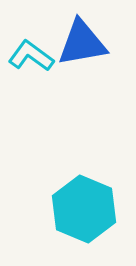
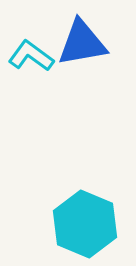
cyan hexagon: moved 1 px right, 15 px down
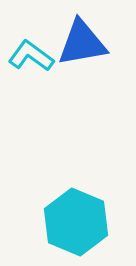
cyan hexagon: moved 9 px left, 2 px up
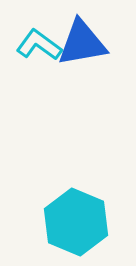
cyan L-shape: moved 8 px right, 11 px up
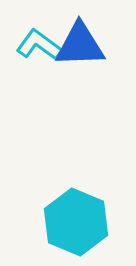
blue triangle: moved 2 px left, 2 px down; rotated 8 degrees clockwise
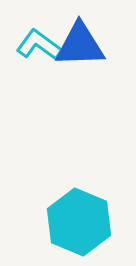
cyan hexagon: moved 3 px right
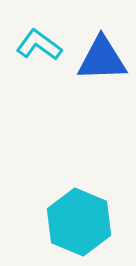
blue triangle: moved 22 px right, 14 px down
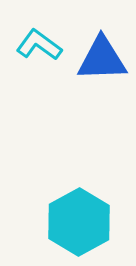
cyan hexagon: rotated 8 degrees clockwise
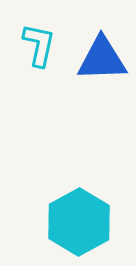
cyan L-shape: rotated 66 degrees clockwise
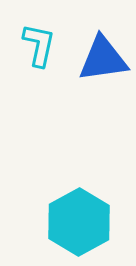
blue triangle: moved 1 px right; rotated 6 degrees counterclockwise
